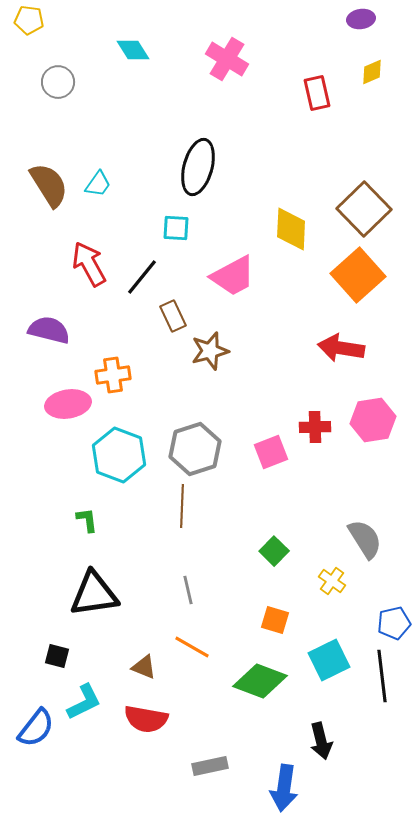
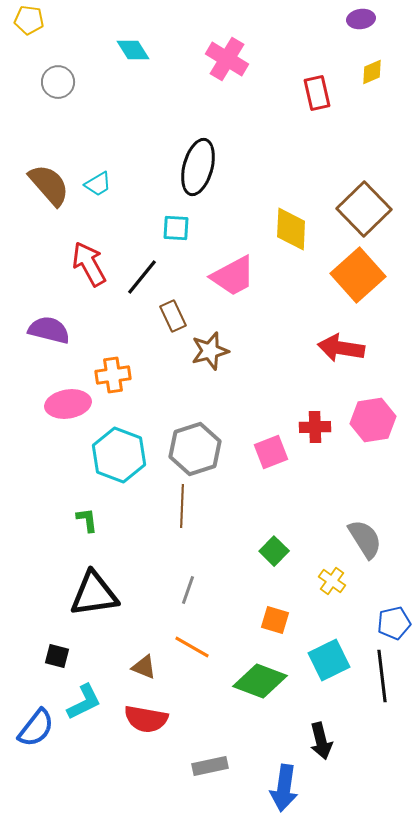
cyan trapezoid at (98, 184): rotated 24 degrees clockwise
brown semicircle at (49, 185): rotated 9 degrees counterclockwise
gray line at (188, 590): rotated 32 degrees clockwise
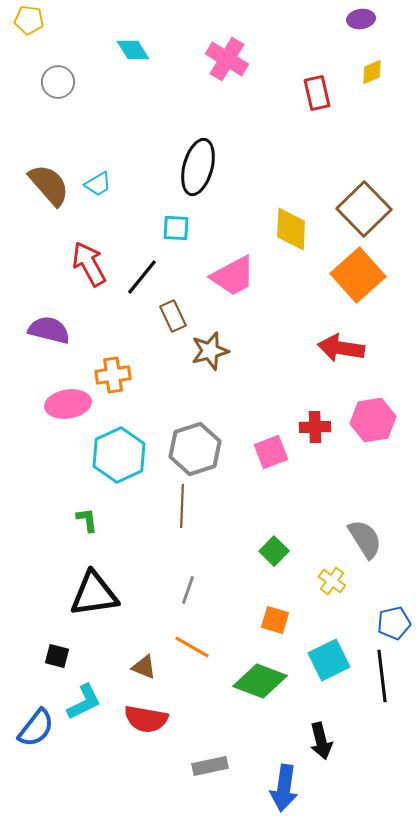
cyan hexagon at (119, 455): rotated 14 degrees clockwise
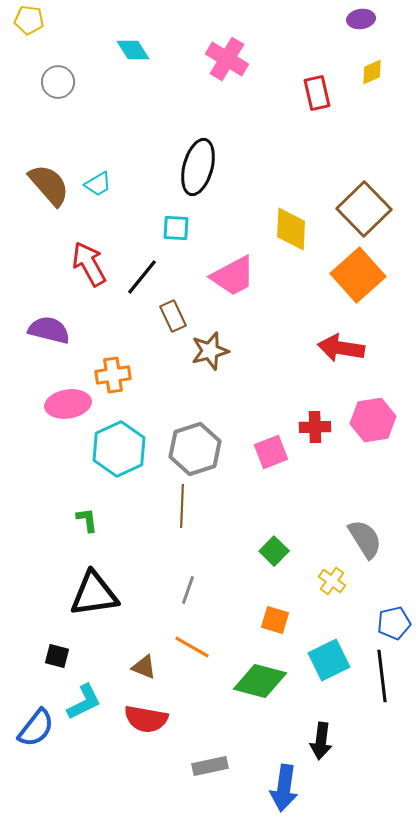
cyan hexagon at (119, 455): moved 6 px up
green diamond at (260, 681): rotated 6 degrees counterclockwise
black arrow at (321, 741): rotated 21 degrees clockwise
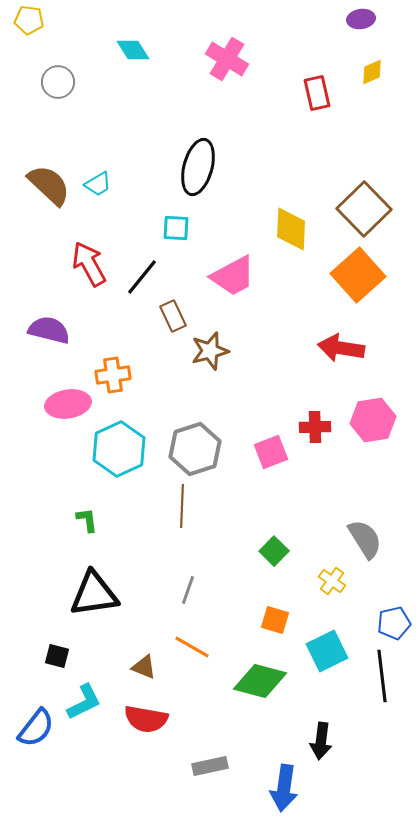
brown semicircle at (49, 185): rotated 6 degrees counterclockwise
cyan square at (329, 660): moved 2 px left, 9 px up
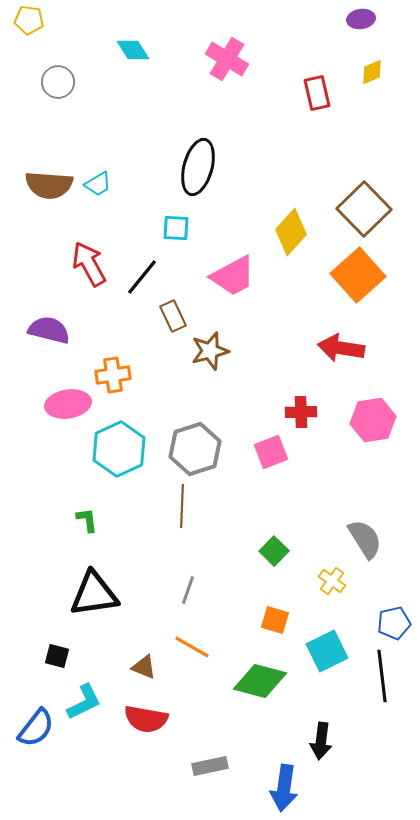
brown semicircle at (49, 185): rotated 141 degrees clockwise
yellow diamond at (291, 229): moved 3 px down; rotated 39 degrees clockwise
red cross at (315, 427): moved 14 px left, 15 px up
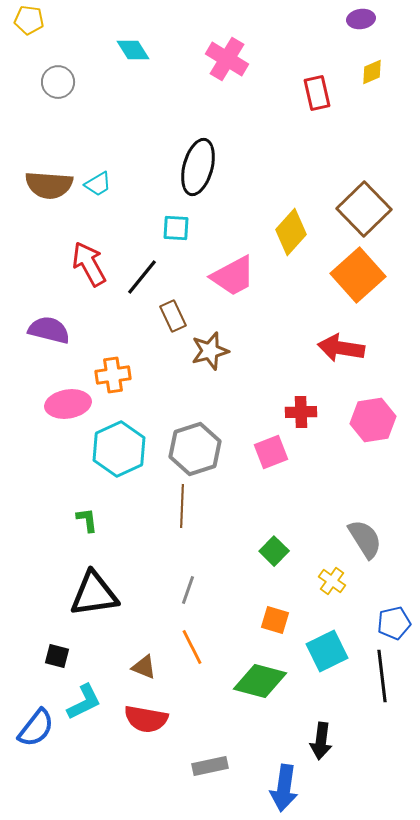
orange line at (192, 647): rotated 33 degrees clockwise
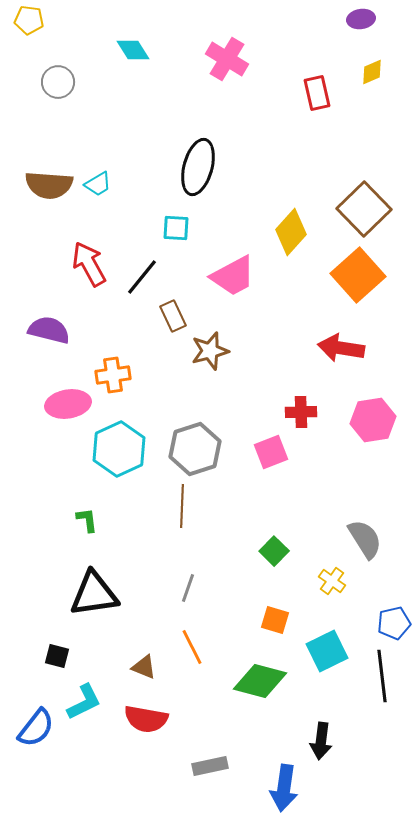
gray line at (188, 590): moved 2 px up
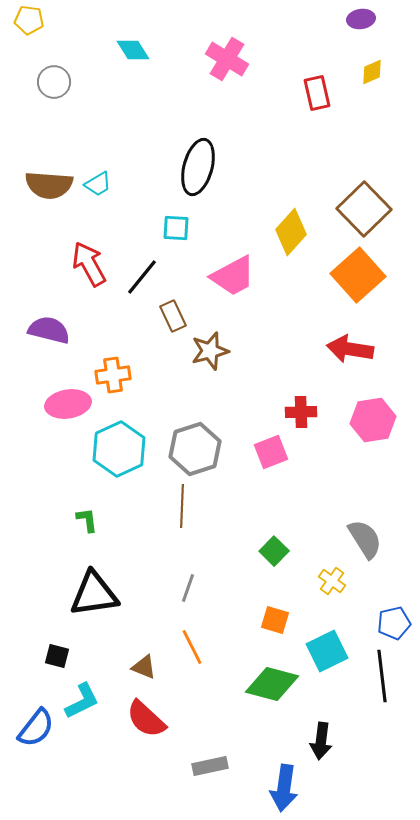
gray circle at (58, 82): moved 4 px left
red arrow at (341, 348): moved 9 px right, 1 px down
green diamond at (260, 681): moved 12 px right, 3 px down
cyan L-shape at (84, 702): moved 2 px left, 1 px up
red semicircle at (146, 719): rotated 33 degrees clockwise
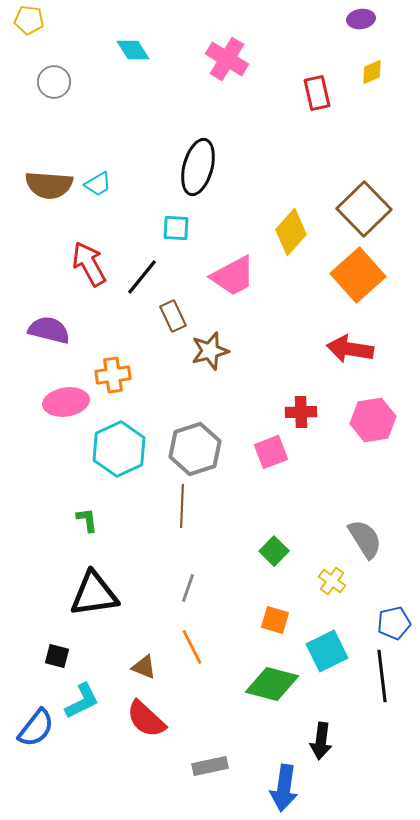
pink ellipse at (68, 404): moved 2 px left, 2 px up
